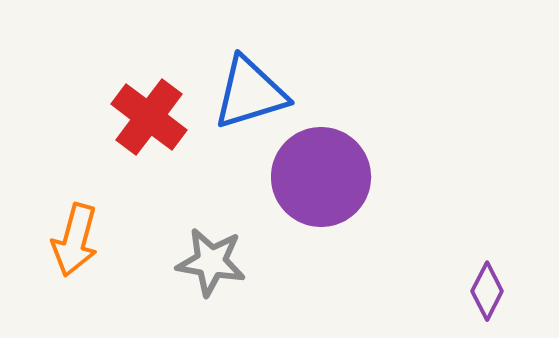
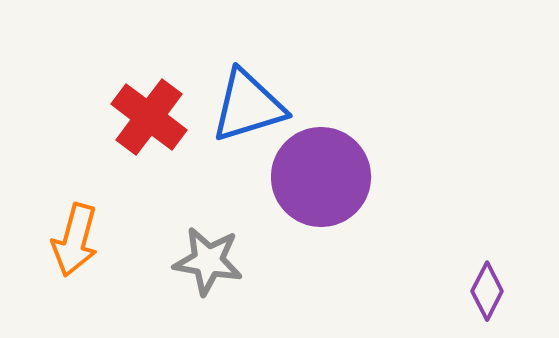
blue triangle: moved 2 px left, 13 px down
gray star: moved 3 px left, 1 px up
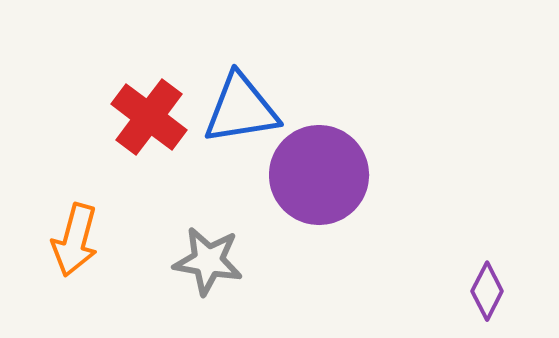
blue triangle: moved 7 px left, 3 px down; rotated 8 degrees clockwise
purple circle: moved 2 px left, 2 px up
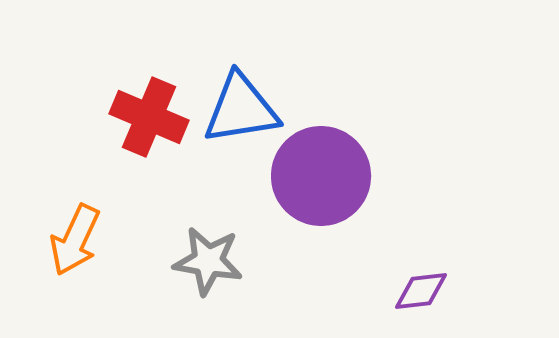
red cross: rotated 14 degrees counterclockwise
purple circle: moved 2 px right, 1 px down
orange arrow: rotated 10 degrees clockwise
purple diamond: moved 66 px left; rotated 56 degrees clockwise
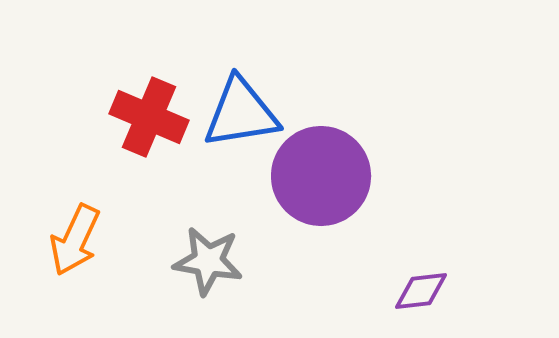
blue triangle: moved 4 px down
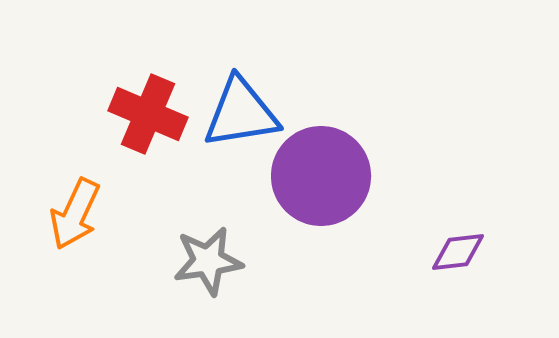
red cross: moved 1 px left, 3 px up
orange arrow: moved 26 px up
gray star: rotated 18 degrees counterclockwise
purple diamond: moved 37 px right, 39 px up
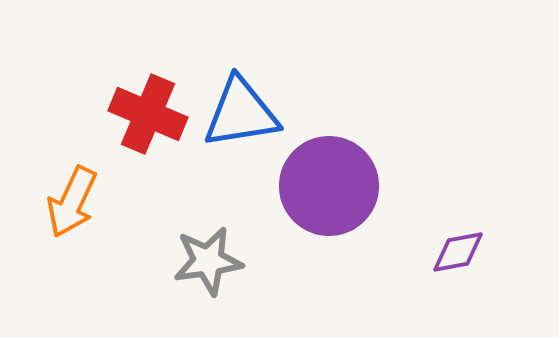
purple circle: moved 8 px right, 10 px down
orange arrow: moved 3 px left, 12 px up
purple diamond: rotated 4 degrees counterclockwise
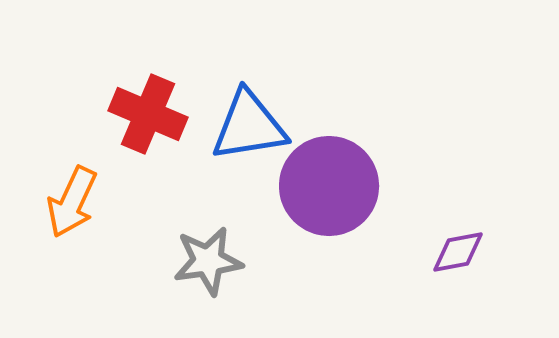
blue triangle: moved 8 px right, 13 px down
